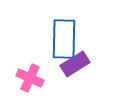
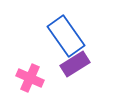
blue rectangle: moved 2 px right, 3 px up; rotated 36 degrees counterclockwise
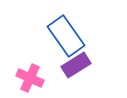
purple rectangle: moved 1 px right, 1 px down
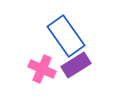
pink cross: moved 12 px right, 9 px up
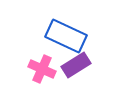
blue rectangle: rotated 30 degrees counterclockwise
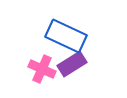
purple rectangle: moved 4 px left, 1 px up
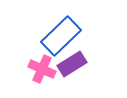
blue rectangle: moved 5 px left; rotated 69 degrees counterclockwise
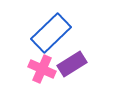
blue rectangle: moved 10 px left, 3 px up
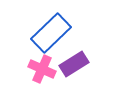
purple rectangle: moved 2 px right
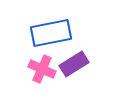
blue rectangle: rotated 33 degrees clockwise
